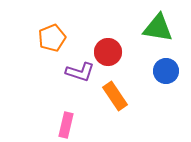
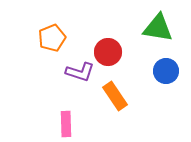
pink rectangle: moved 1 px up; rotated 15 degrees counterclockwise
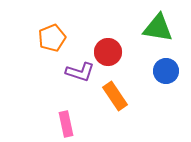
pink rectangle: rotated 10 degrees counterclockwise
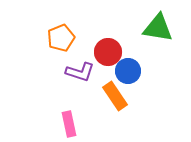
orange pentagon: moved 9 px right
blue circle: moved 38 px left
pink rectangle: moved 3 px right
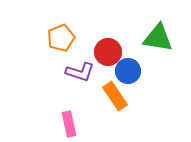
green triangle: moved 10 px down
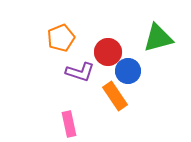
green triangle: rotated 24 degrees counterclockwise
